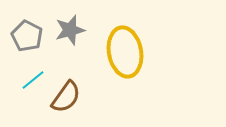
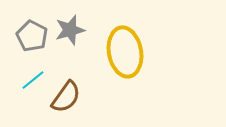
gray pentagon: moved 5 px right
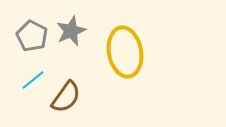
gray star: moved 1 px right, 1 px down; rotated 8 degrees counterclockwise
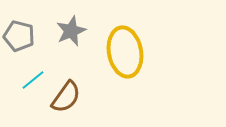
gray pentagon: moved 13 px left; rotated 12 degrees counterclockwise
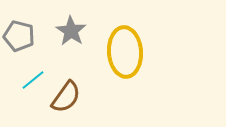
gray star: rotated 16 degrees counterclockwise
yellow ellipse: rotated 6 degrees clockwise
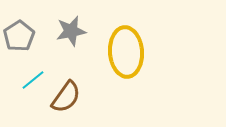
gray star: rotated 28 degrees clockwise
gray pentagon: rotated 24 degrees clockwise
yellow ellipse: moved 1 px right
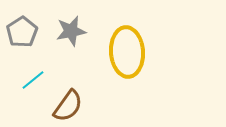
gray pentagon: moved 3 px right, 4 px up
yellow ellipse: moved 1 px right
brown semicircle: moved 2 px right, 9 px down
